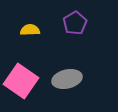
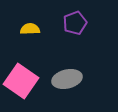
purple pentagon: rotated 10 degrees clockwise
yellow semicircle: moved 1 px up
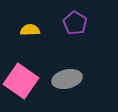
purple pentagon: rotated 20 degrees counterclockwise
yellow semicircle: moved 1 px down
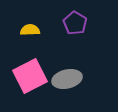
pink square: moved 9 px right, 5 px up; rotated 28 degrees clockwise
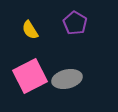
yellow semicircle: rotated 120 degrees counterclockwise
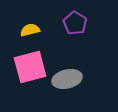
yellow semicircle: rotated 108 degrees clockwise
pink square: moved 9 px up; rotated 12 degrees clockwise
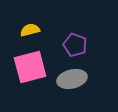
purple pentagon: moved 22 px down; rotated 10 degrees counterclockwise
gray ellipse: moved 5 px right
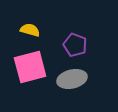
yellow semicircle: rotated 30 degrees clockwise
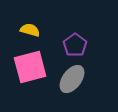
purple pentagon: rotated 15 degrees clockwise
gray ellipse: rotated 40 degrees counterclockwise
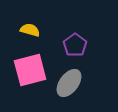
pink square: moved 3 px down
gray ellipse: moved 3 px left, 4 px down
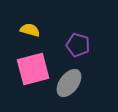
purple pentagon: moved 3 px right; rotated 20 degrees counterclockwise
pink square: moved 3 px right, 1 px up
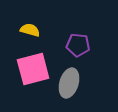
purple pentagon: rotated 10 degrees counterclockwise
gray ellipse: rotated 20 degrees counterclockwise
